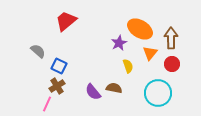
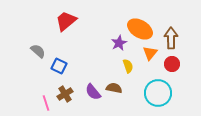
brown cross: moved 8 px right, 8 px down
pink line: moved 1 px left, 1 px up; rotated 42 degrees counterclockwise
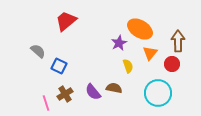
brown arrow: moved 7 px right, 3 px down
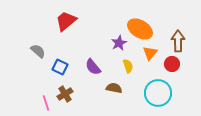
blue square: moved 1 px right, 1 px down
purple semicircle: moved 25 px up
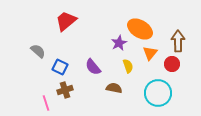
brown cross: moved 4 px up; rotated 14 degrees clockwise
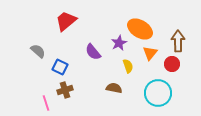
purple semicircle: moved 15 px up
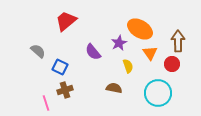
orange triangle: rotated 14 degrees counterclockwise
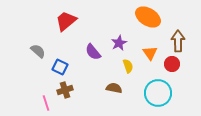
orange ellipse: moved 8 px right, 12 px up
